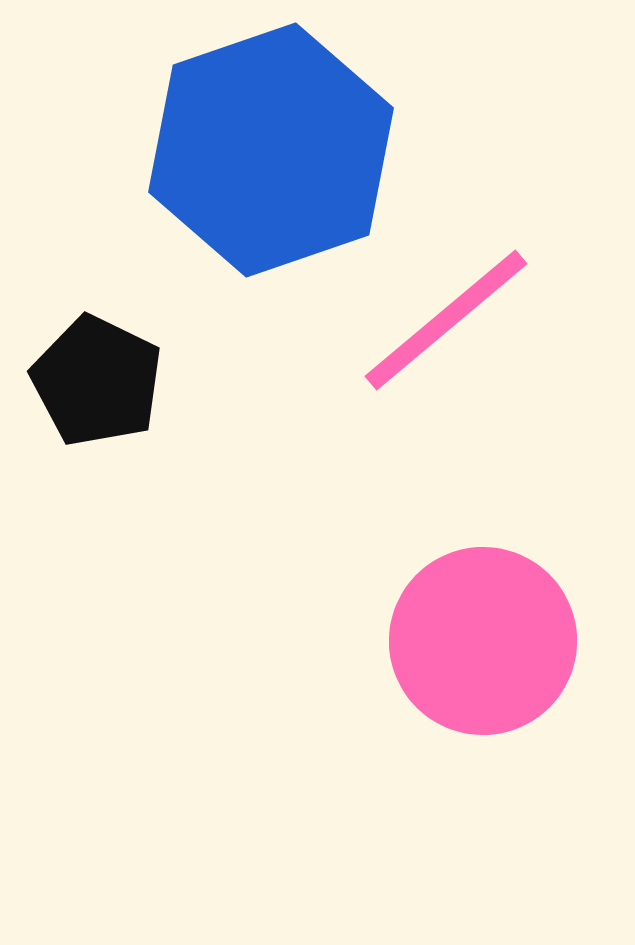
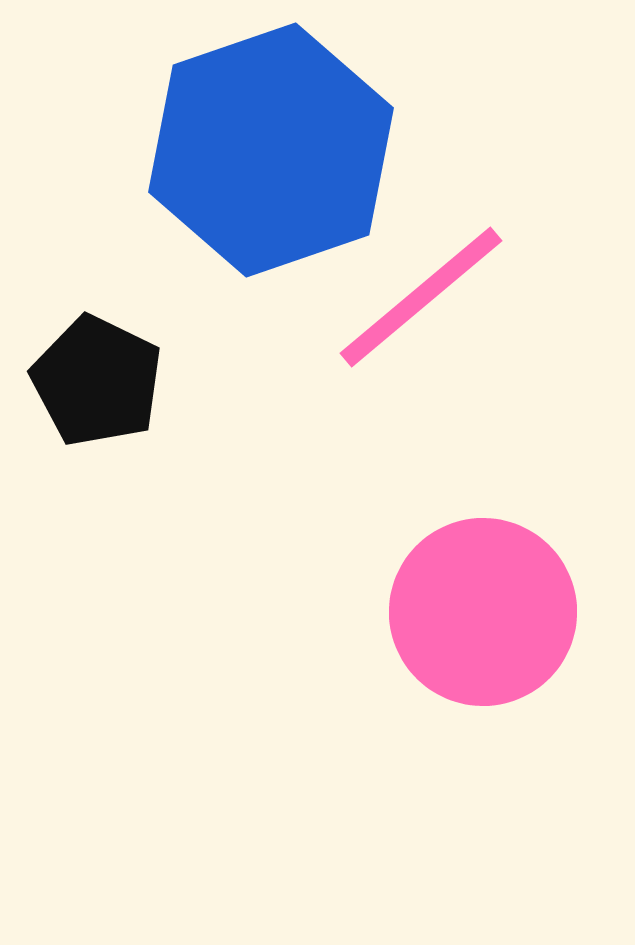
pink line: moved 25 px left, 23 px up
pink circle: moved 29 px up
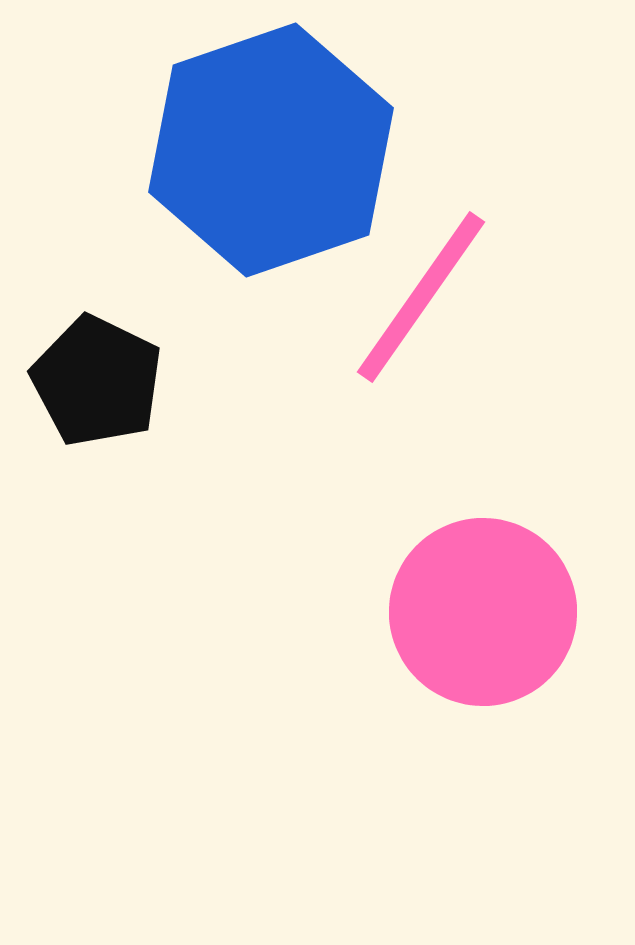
pink line: rotated 15 degrees counterclockwise
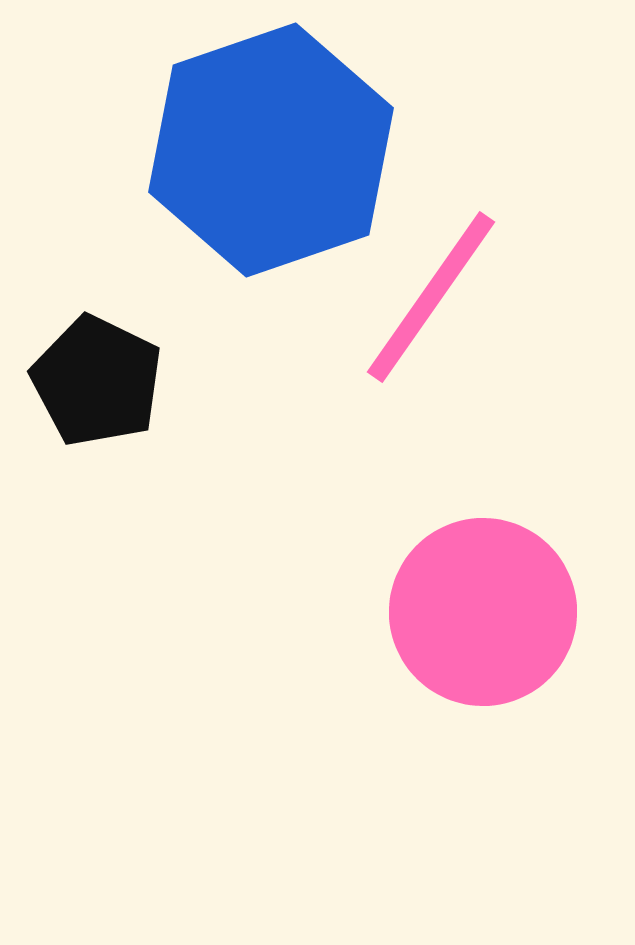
pink line: moved 10 px right
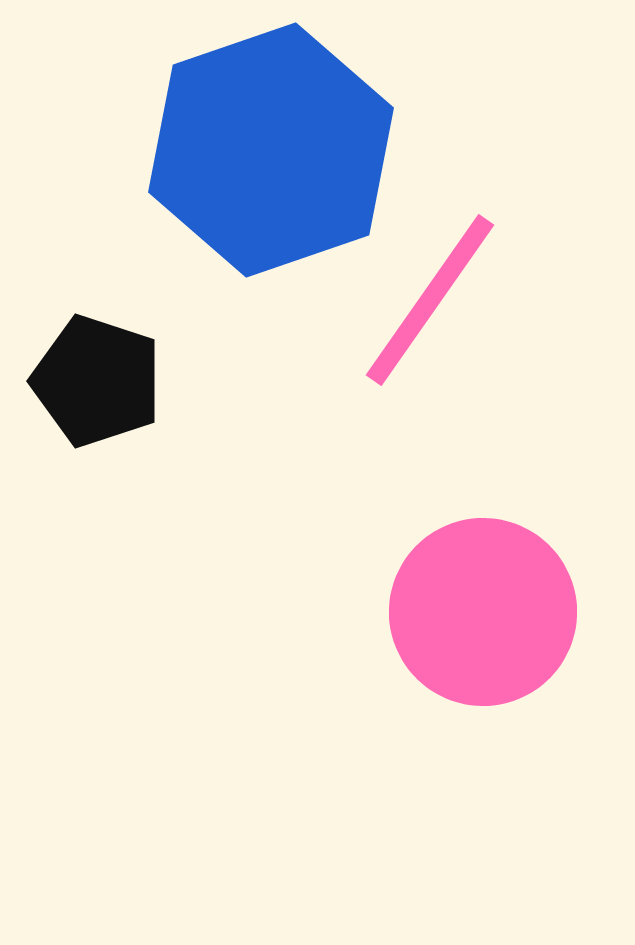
pink line: moved 1 px left, 3 px down
black pentagon: rotated 8 degrees counterclockwise
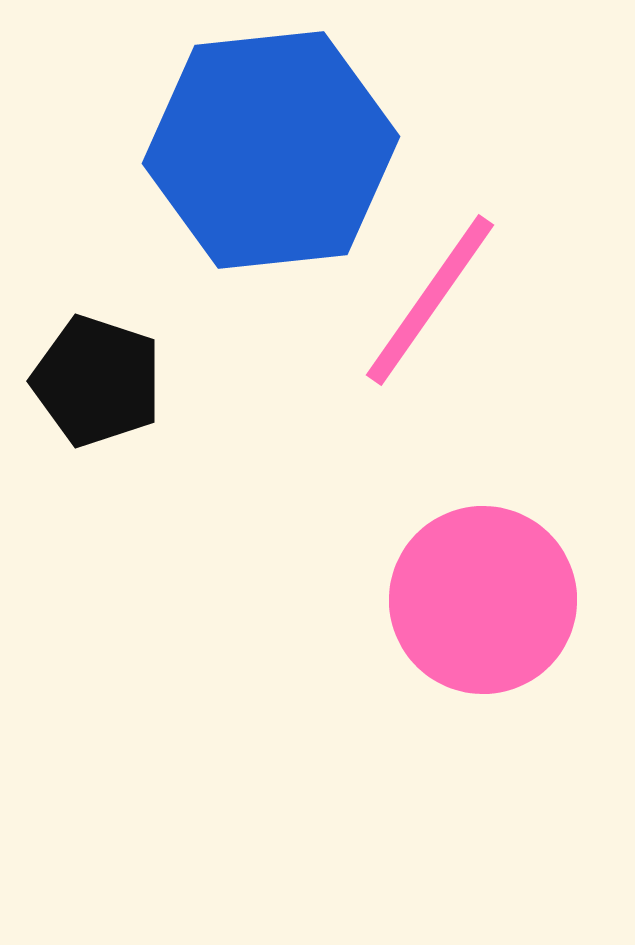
blue hexagon: rotated 13 degrees clockwise
pink circle: moved 12 px up
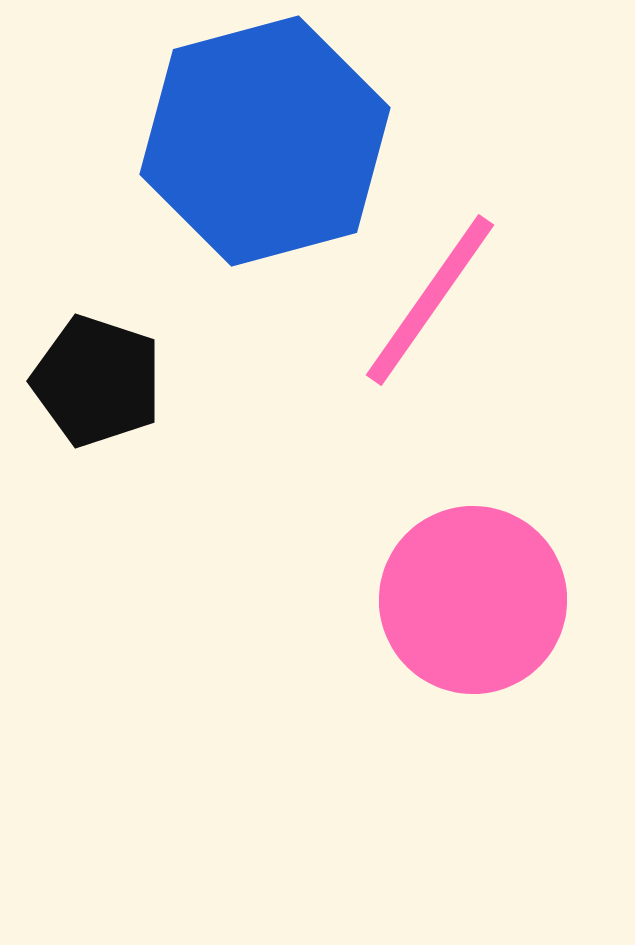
blue hexagon: moved 6 px left, 9 px up; rotated 9 degrees counterclockwise
pink circle: moved 10 px left
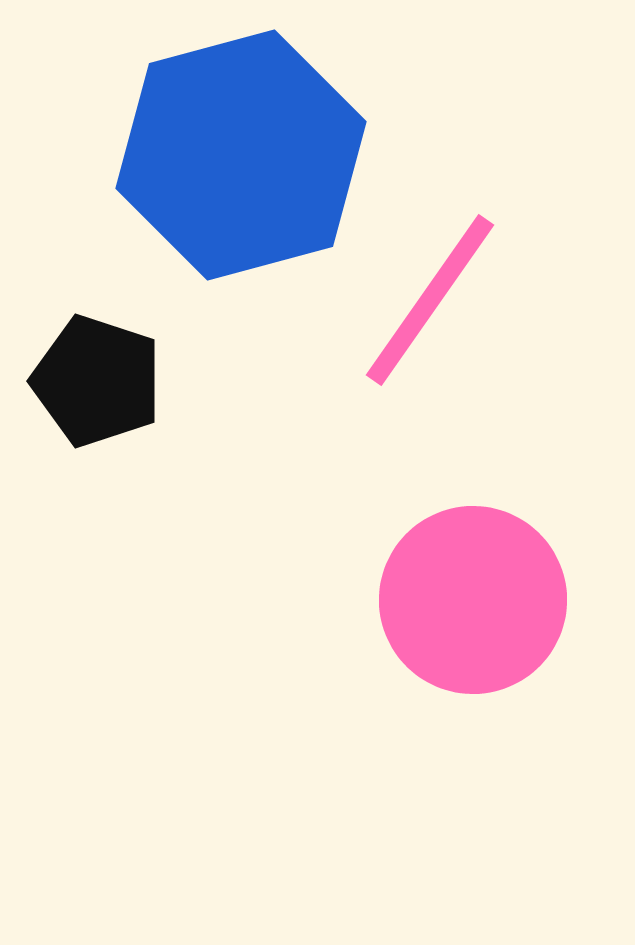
blue hexagon: moved 24 px left, 14 px down
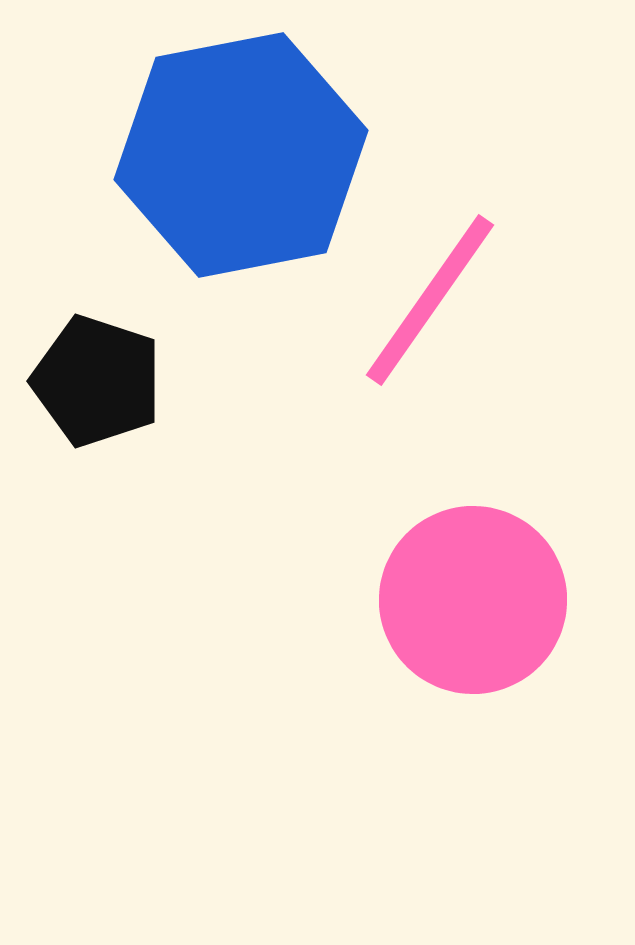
blue hexagon: rotated 4 degrees clockwise
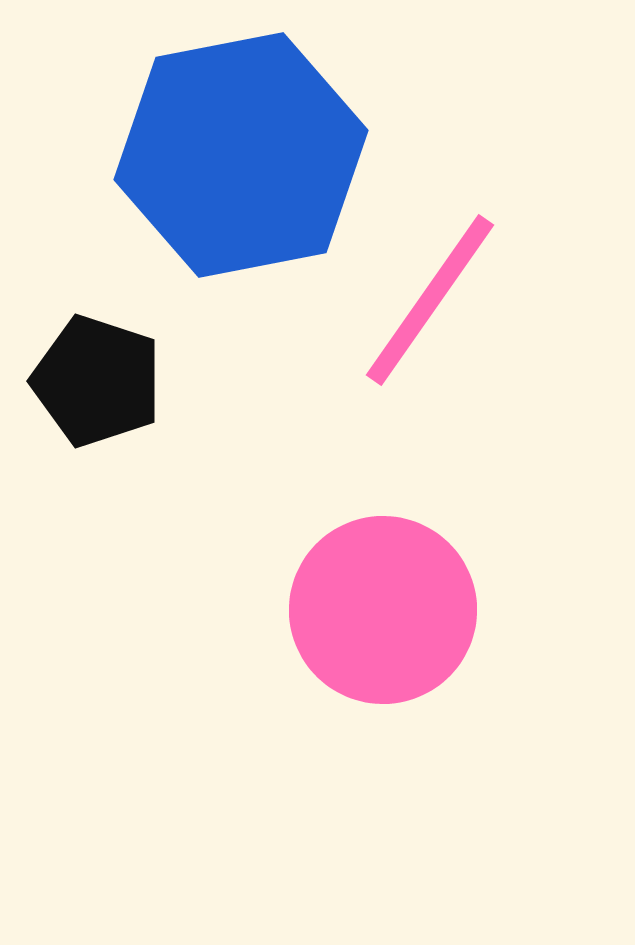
pink circle: moved 90 px left, 10 px down
